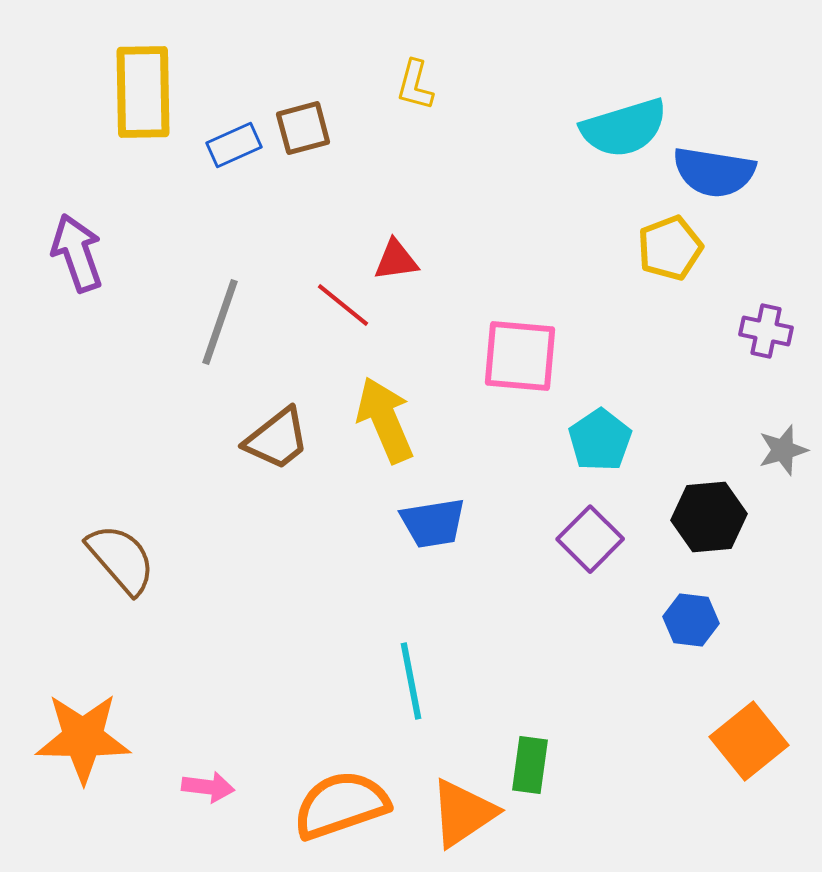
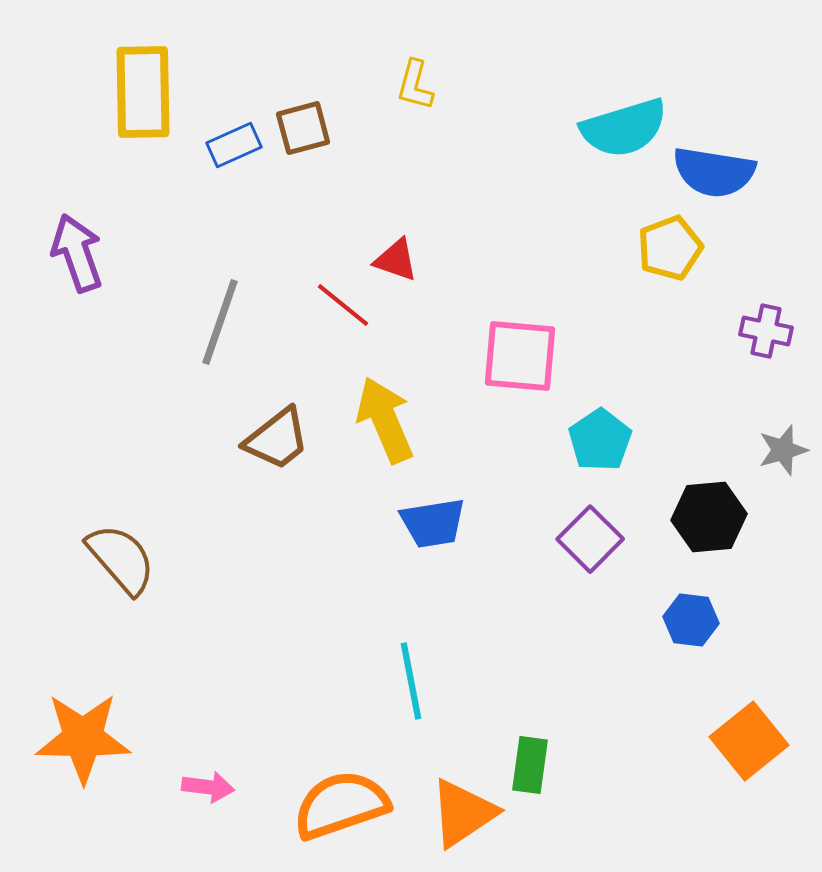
red triangle: rotated 27 degrees clockwise
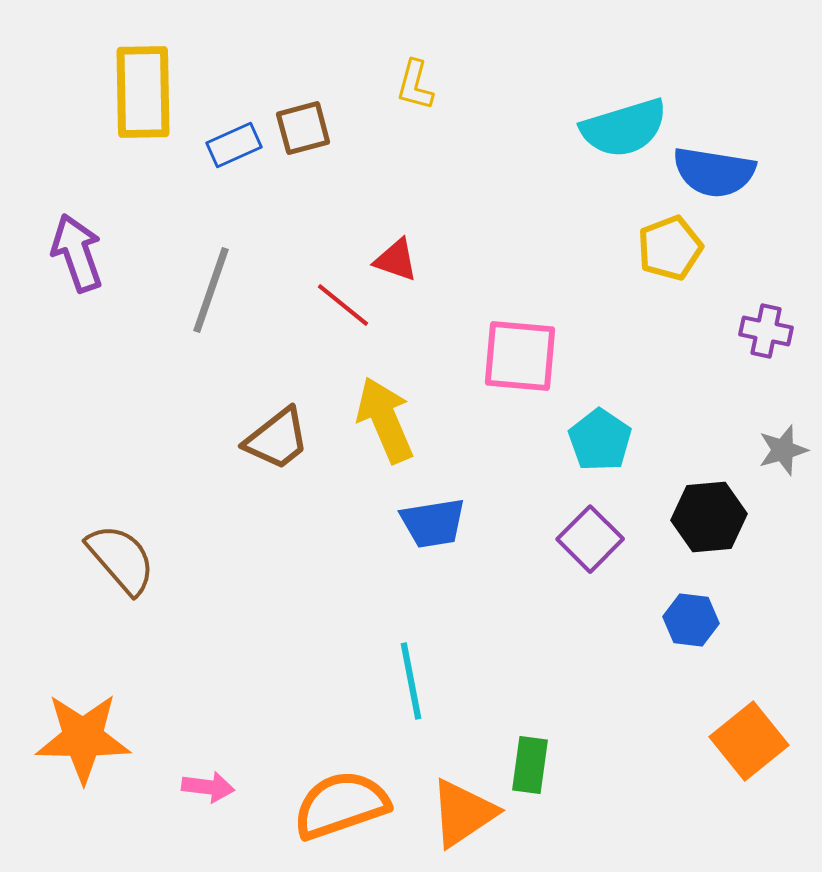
gray line: moved 9 px left, 32 px up
cyan pentagon: rotated 4 degrees counterclockwise
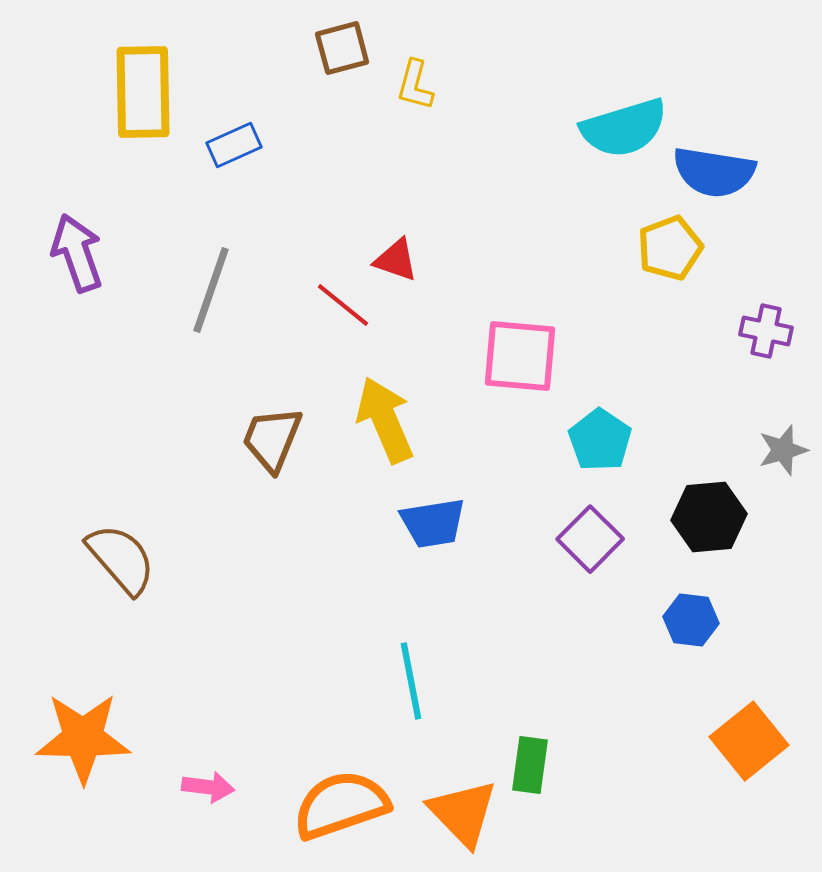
brown square: moved 39 px right, 80 px up
brown trapezoid: moved 5 px left; rotated 150 degrees clockwise
orange triangle: rotated 40 degrees counterclockwise
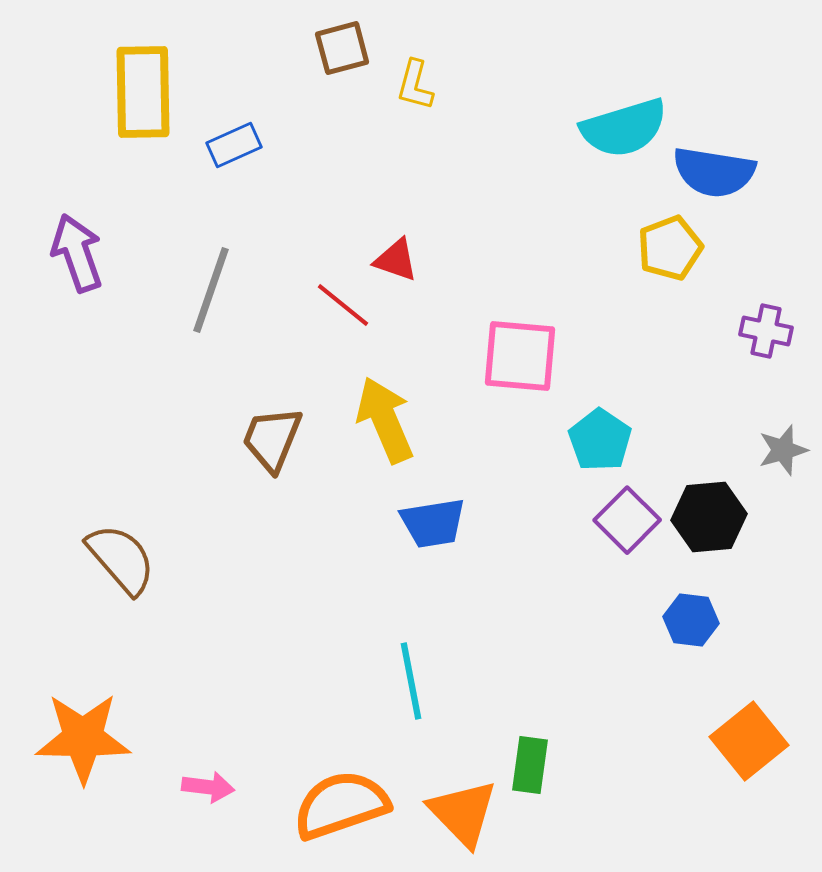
purple square: moved 37 px right, 19 px up
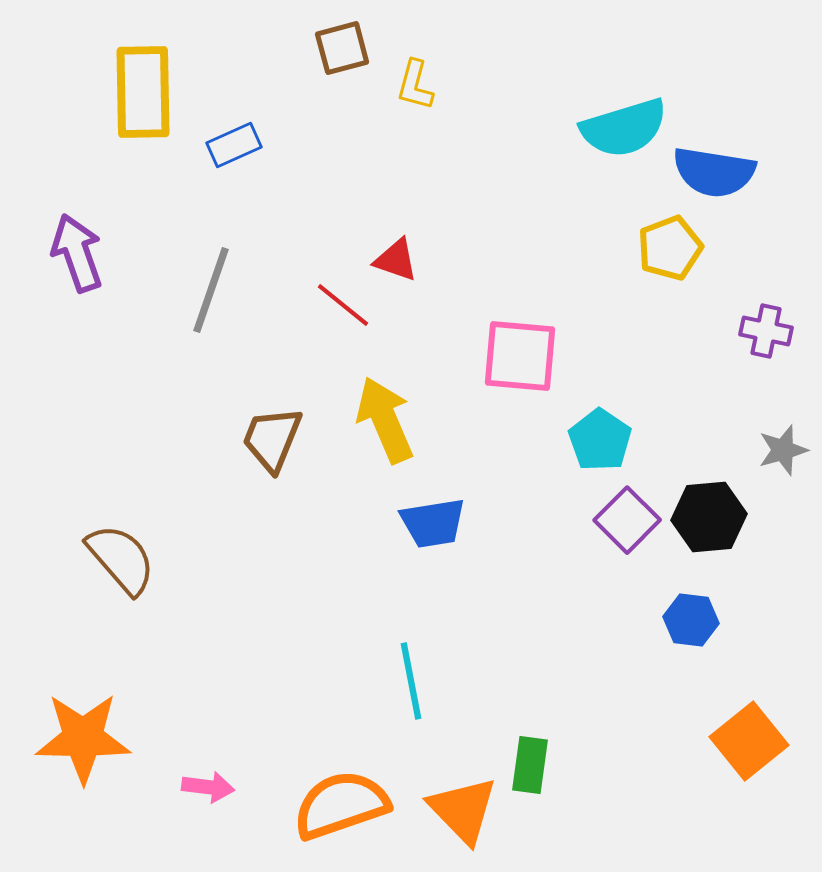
orange triangle: moved 3 px up
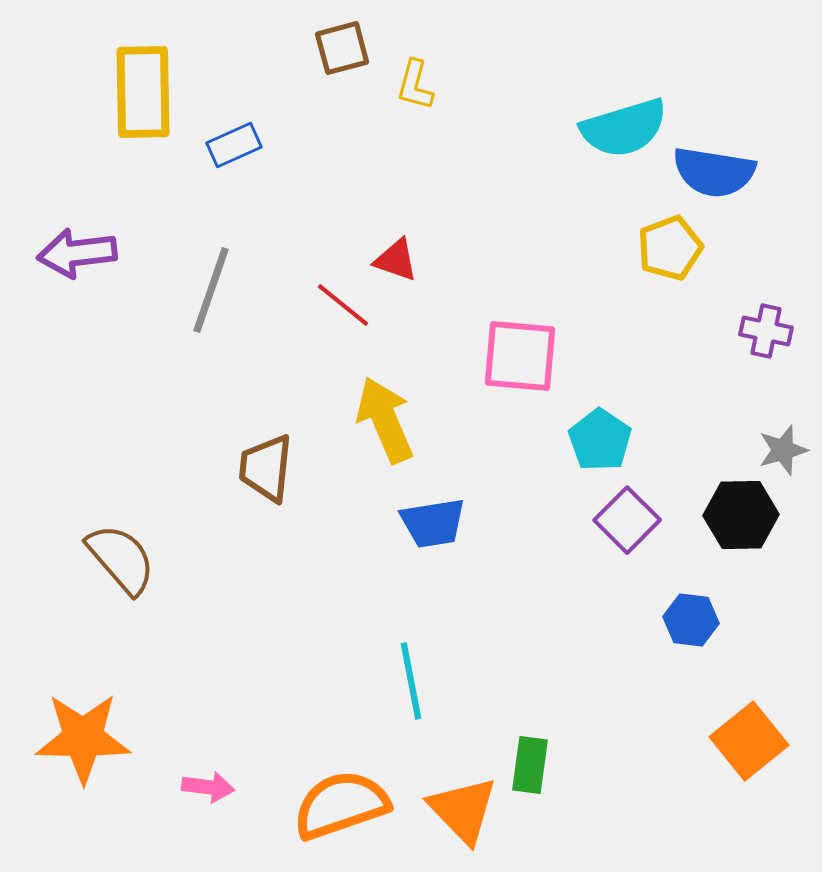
purple arrow: rotated 78 degrees counterclockwise
brown trapezoid: moved 6 px left, 29 px down; rotated 16 degrees counterclockwise
black hexagon: moved 32 px right, 2 px up; rotated 4 degrees clockwise
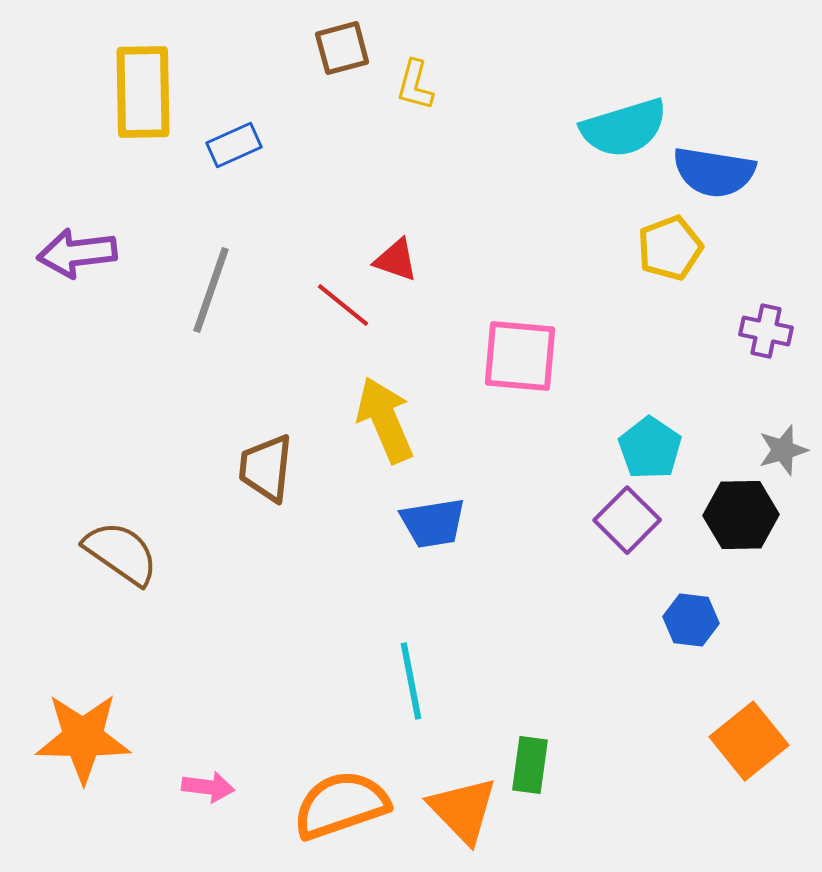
cyan pentagon: moved 50 px right, 8 px down
brown semicircle: moved 6 px up; rotated 14 degrees counterclockwise
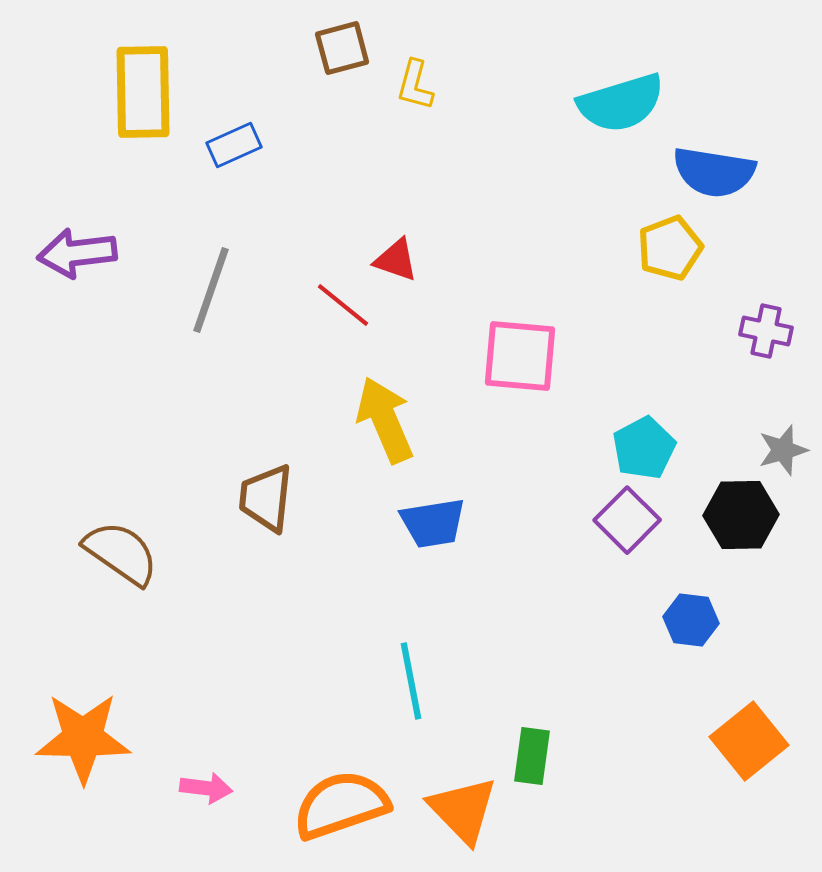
cyan semicircle: moved 3 px left, 25 px up
cyan pentagon: moved 6 px left; rotated 10 degrees clockwise
brown trapezoid: moved 30 px down
green rectangle: moved 2 px right, 9 px up
pink arrow: moved 2 px left, 1 px down
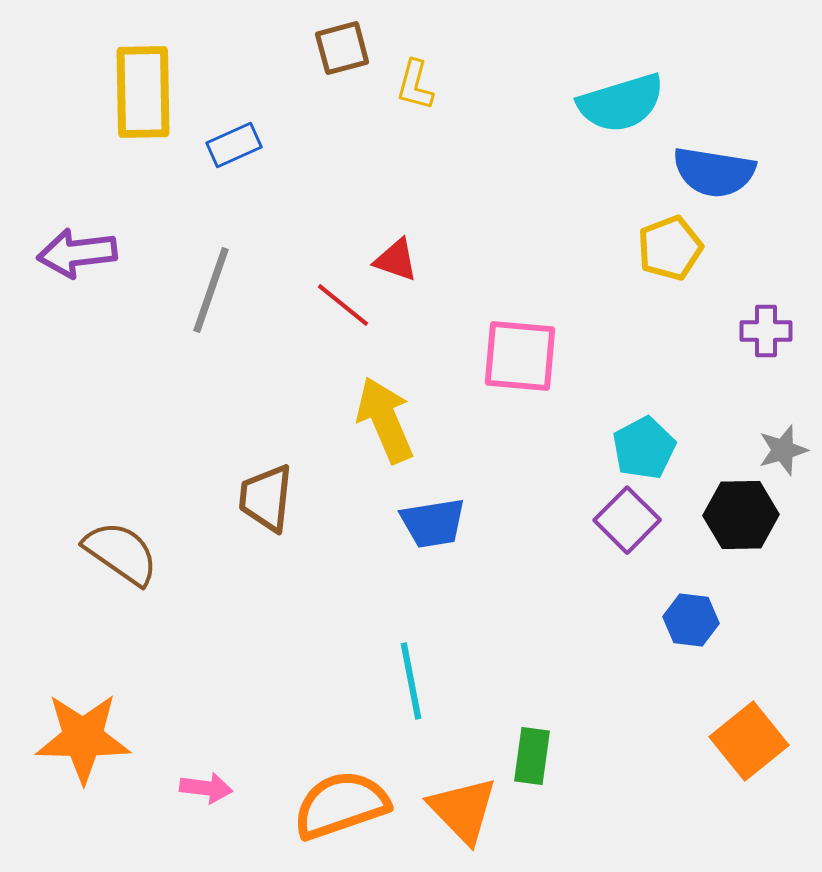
purple cross: rotated 12 degrees counterclockwise
